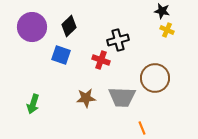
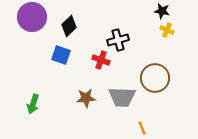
purple circle: moved 10 px up
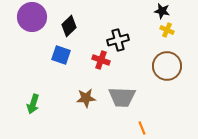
brown circle: moved 12 px right, 12 px up
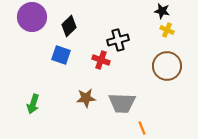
gray trapezoid: moved 6 px down
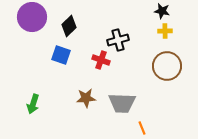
yellow cross: moved 2 px left, 1 px down; rotated 24 degrees counterclockwise
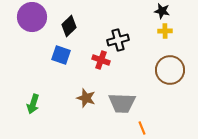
brown circle: moved 3 px right, 4 px down
brown star: rotated 24 degrees clockwise
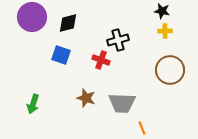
black diamond: moved 1 px left, 3 px up; rotated 30 degrees clockwise
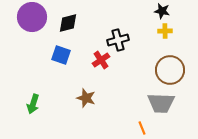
red cross: rotated 36 degrees clockwise
gray trapezoid: moved 39 px right
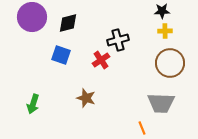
black star: rotated 14 degrees counterclockwise
brown circle: moved 7 px up
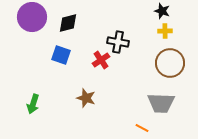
black star: rotated 21 degrees clockwise
black cross: moved 2 px down; rotated 25 degrees clockwise
orange line: rotated 40 degrees counterclockwise
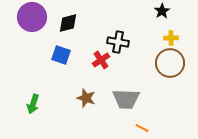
black star: rotated 21 degrees clockwise
yellow cross: moved 6 px right, 7 px down
gray trapezoid: moved 35 px left, 4 px up
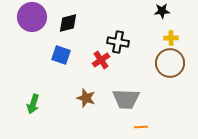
black star: rotated 28 degrees clockwise
orange line: moved 1 px left, 1 px up; rotated 32 degrees counterclockwise
